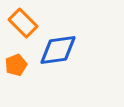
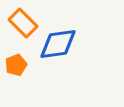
blue diamond: moved 6 px up
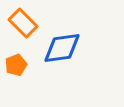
blue diamond: moved 4 px right, 4 px down
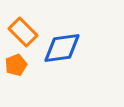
orange rectangle: moved 9 px down
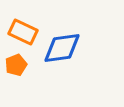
orange rectangle: rotated 20 degrees counterclockwise
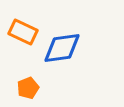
orange pentagon: moved 12 px right, 23 px down
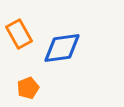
orange rectangle: moved 4 px left, 2 px down; rotated 36 degrees clockwise
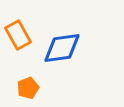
orange rectangle: moved 1 px left, 1 px down
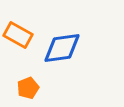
orange rectangle: rotated 32 degrees counterclockwise
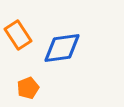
orange rectangle: rotated 28 degrees clockwise
